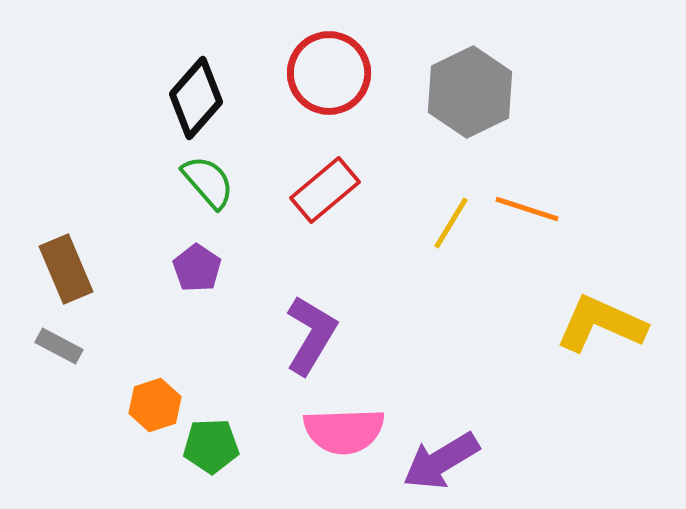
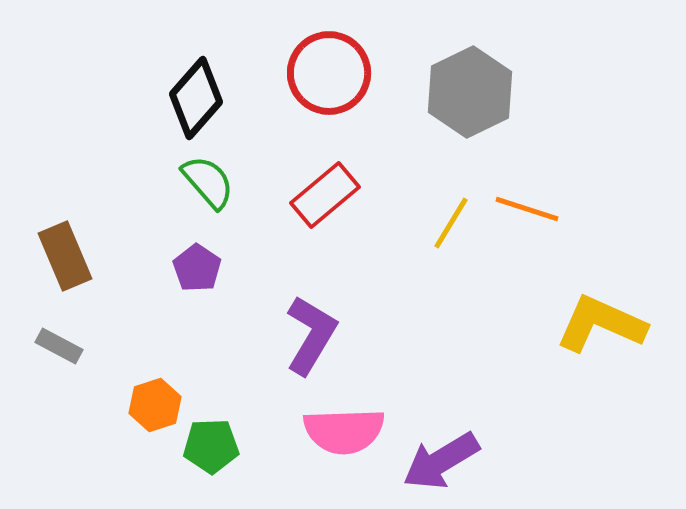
red rectangle: moved 5 px down
brown rectangle: moved 1 px left, 13 px up
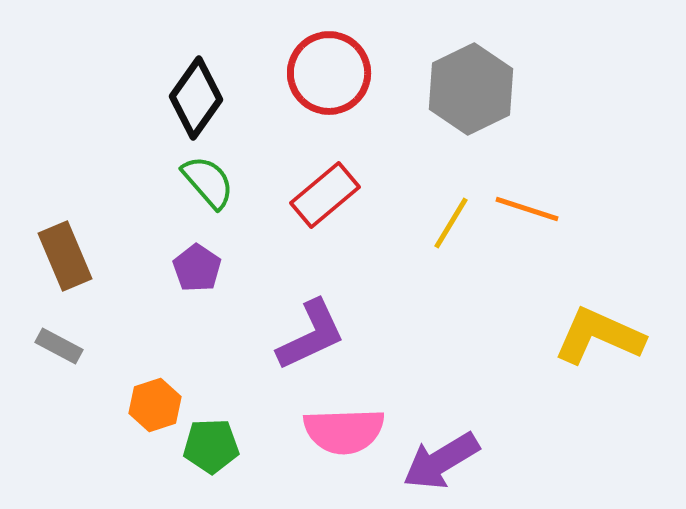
gray hexagon: moved 1 px right, 3 px up
black diamond: rotated 6 degrees counterclockwise
yellow L-shape: moved 2 px left, 12 px down
purple L-shape: rotated 34 degrees clockwise
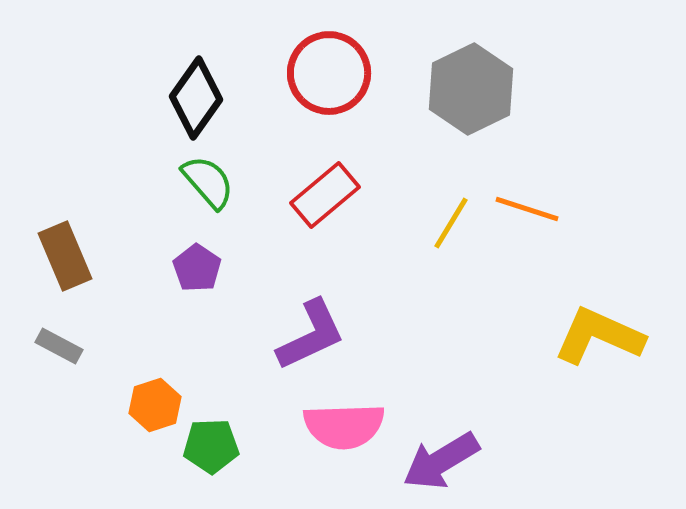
pink semicircle: moved 5 px up
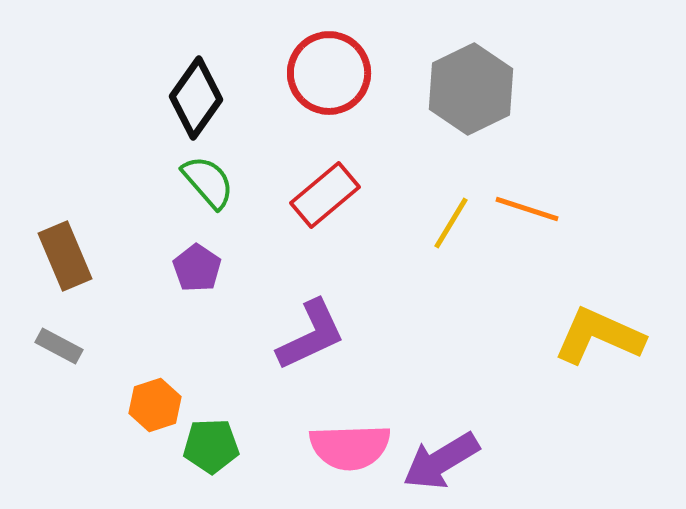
pink semicircle: moved 6 px right, 21 px down
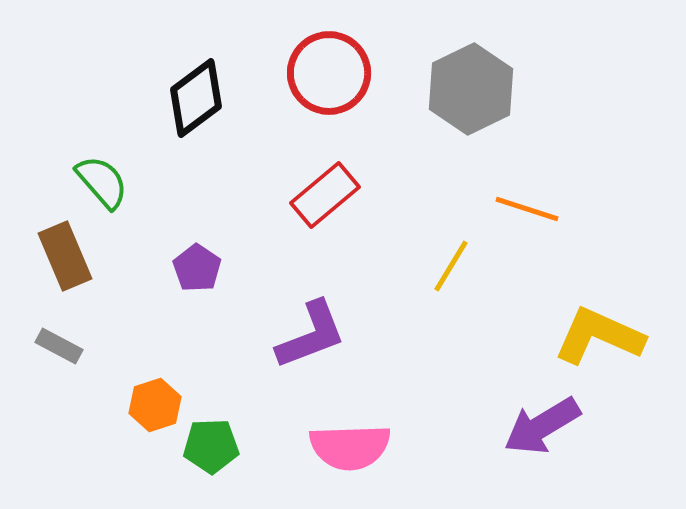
black diamond: rotated 18 degrees clockwise
green semicircle: moved 106 px left
yellow line: moved 43 px down
purple L-shape: rotated 4 degrees clockwise
purple arrow: moved 101 px right, 35 px up
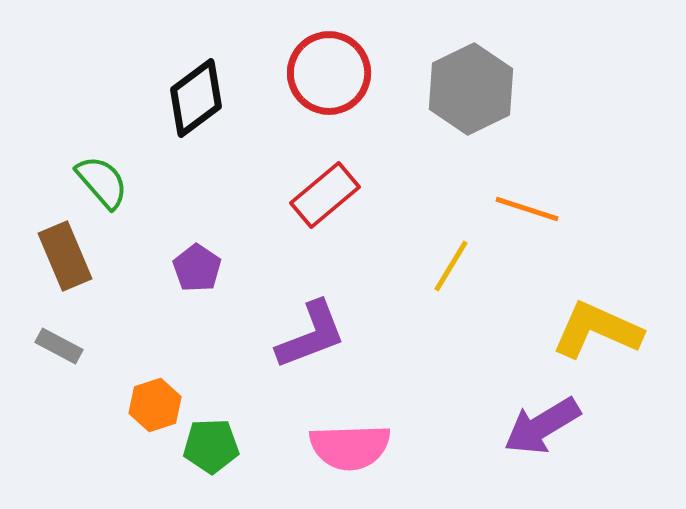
yellow L-shape: moved 2 px left, 6 px up
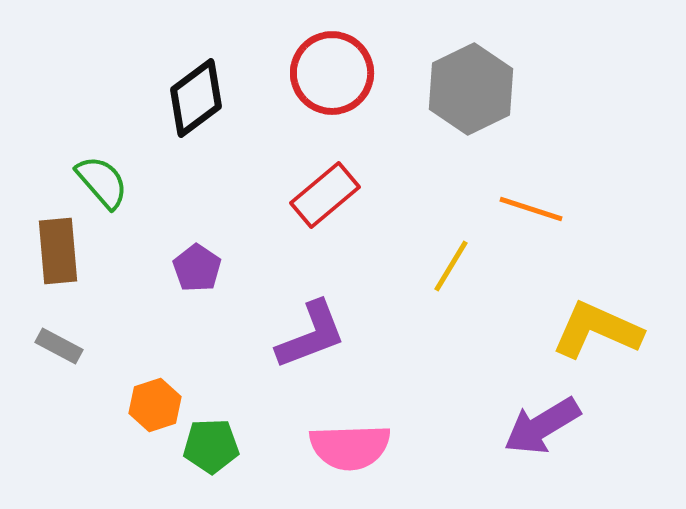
red circle: moved 3 px right
orange line: moved 4 px right
brown rectangle: moved 7 px left, 5 px up; rotated 18 degrees clockwise
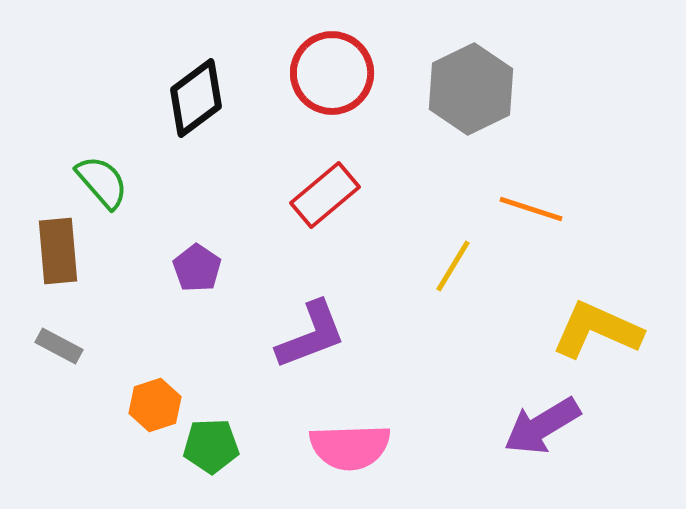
yellow line: moved 2 px right
